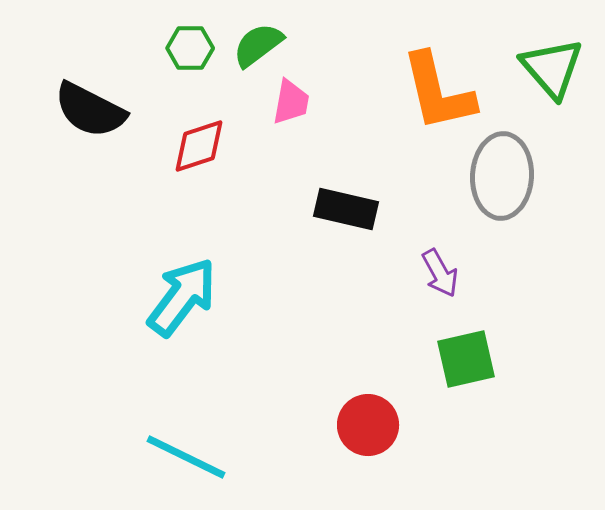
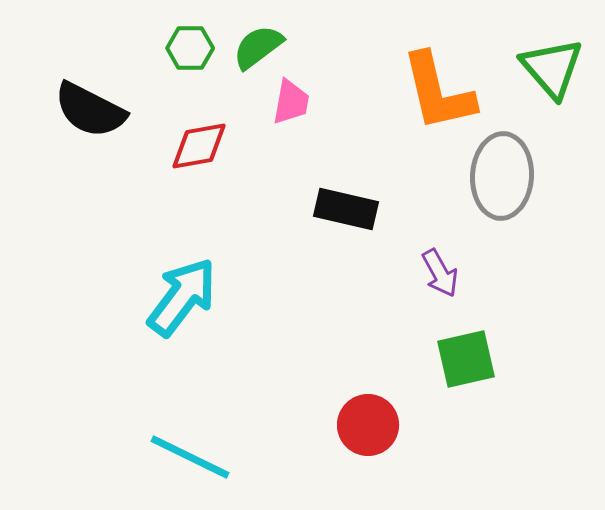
green semicircle: moved 2 px down
red diamond: rotated 8 degrees clockwise
cyan line: moved 4 px right
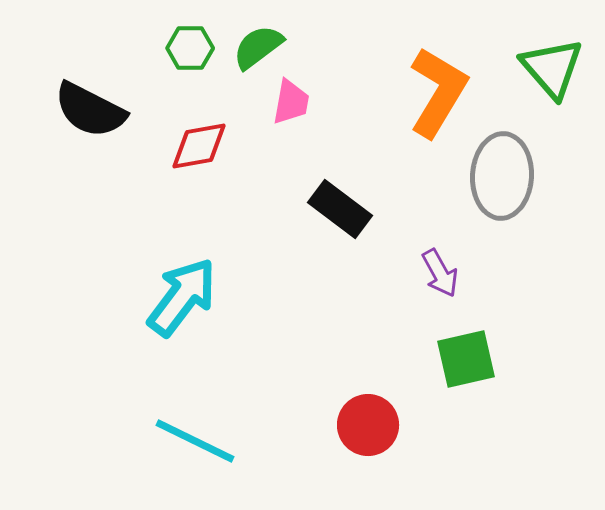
orange L-shape: rotated 136 degrees counterclockwise
black rectangle: moved 6 px left; rotated 24 degrees clockwise
cyan line: moved 5 px right, 16 px up
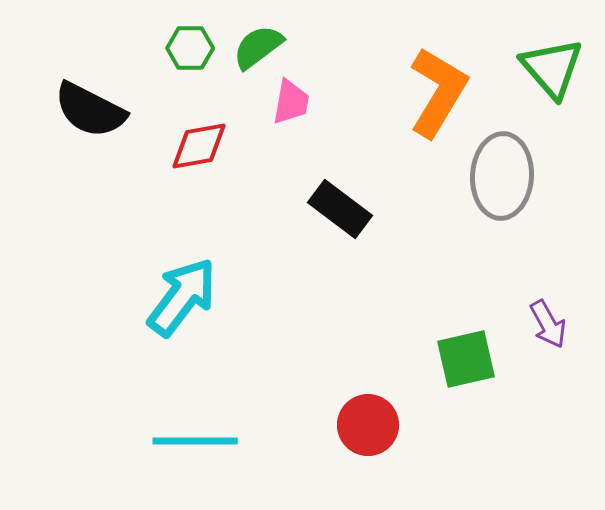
purple arrow: moved 108 px right, 51 px down
cyan line: rotated 26 degrees counterclockwise
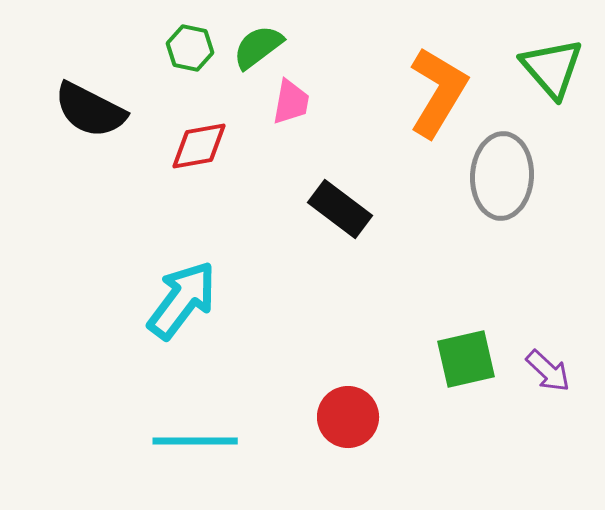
green hexagon: rotated 12 degrees clockwise
cyan arrow: moved 3 px down
purple arrow: moved 47 px down; rotated 18 degrees counterclockwise
red circle: moved 20 px left, 8 px up
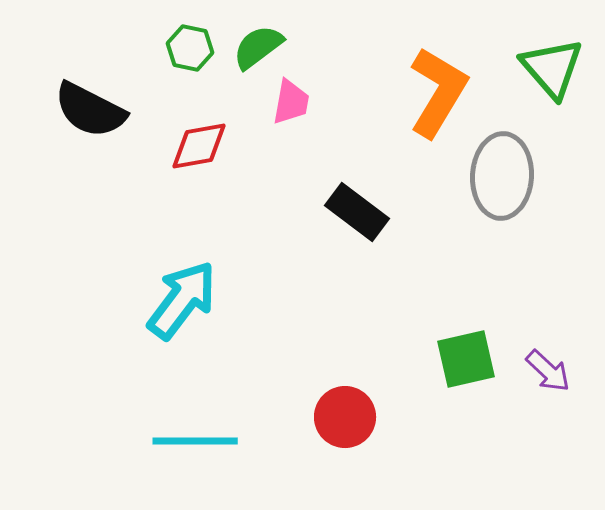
black rectangle: moved 17 px right, 3 px down
red circle: moved 3 px left
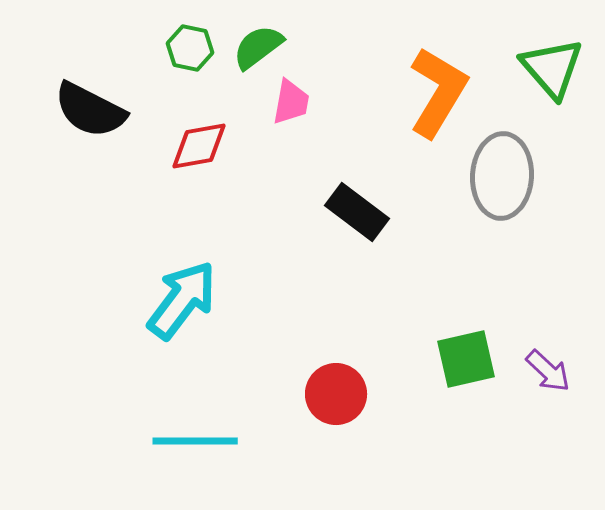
red circle: moved 9 px left, 23 px up
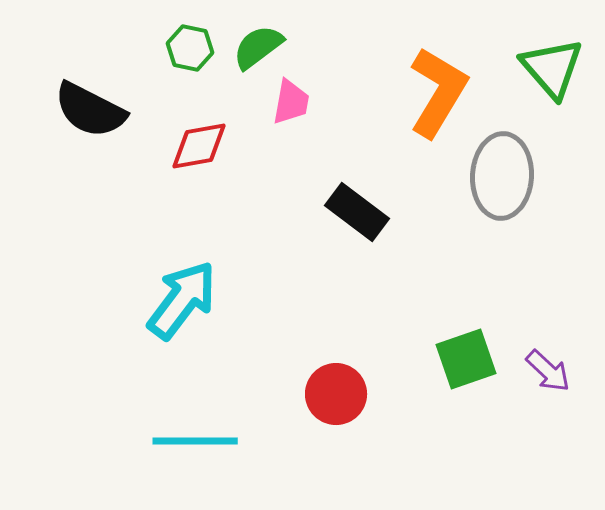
green square: rotated 6 degrees counterclockwise
